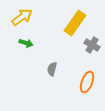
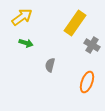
gray semicircle: moved 2 px left, 4 px up
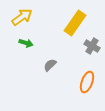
gray cross: moved 1 px down
gray semicircle: rotated 32 degrees clockwise
